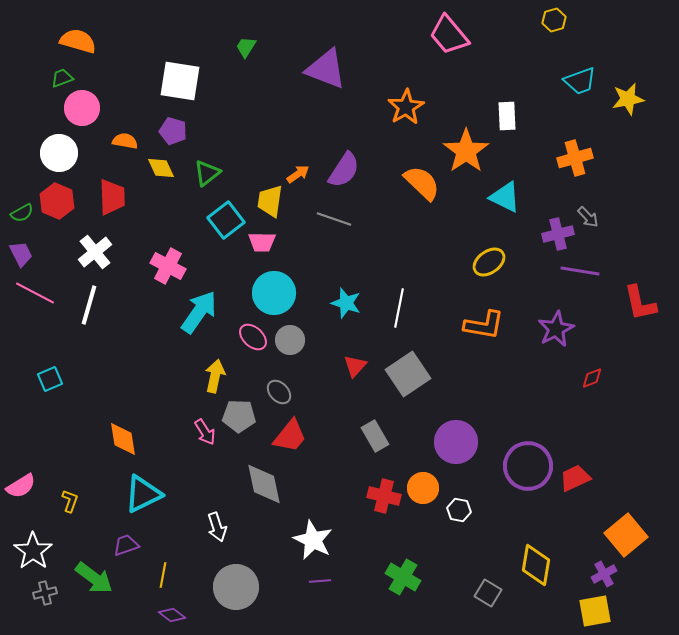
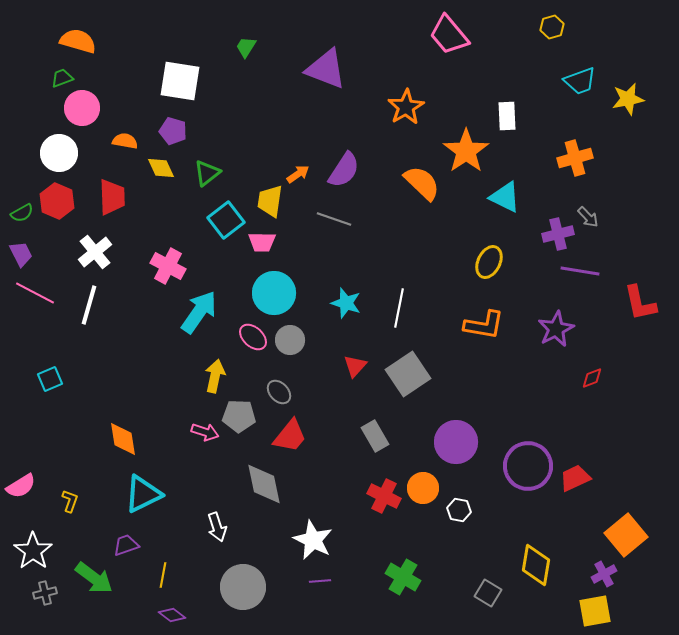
yellow hexagon at (554, 20): moved 2 px left, 7 px down
yellow ellipse at (489, 262): rotated 28 degrees counterclockwise
pink arrow at (205, 432): rotated 40 degrees counterclockwise
red cross at (384, 496): rotated 12 degrees clockwise
gray circle at (236, 587): moved 7 px right
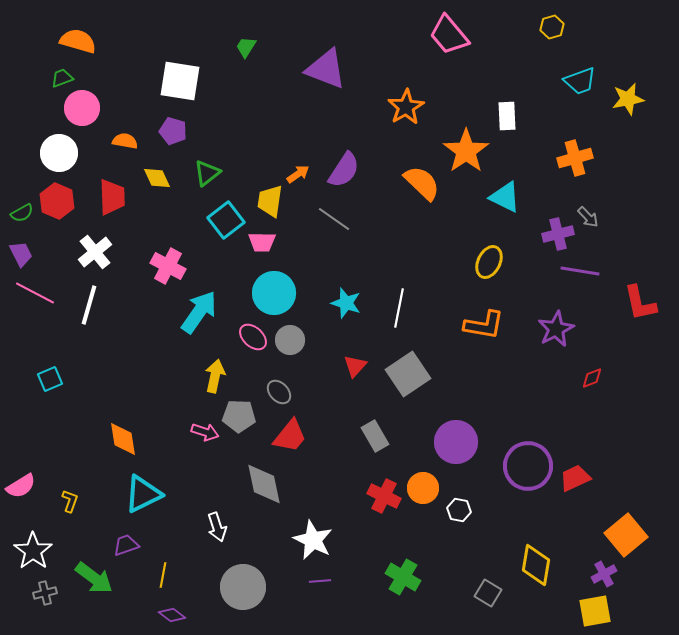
yellow diamond at (161, 168): moved 4 px left, 10 px down
gray line at (334, 219): rotated 16 degrees clockwise
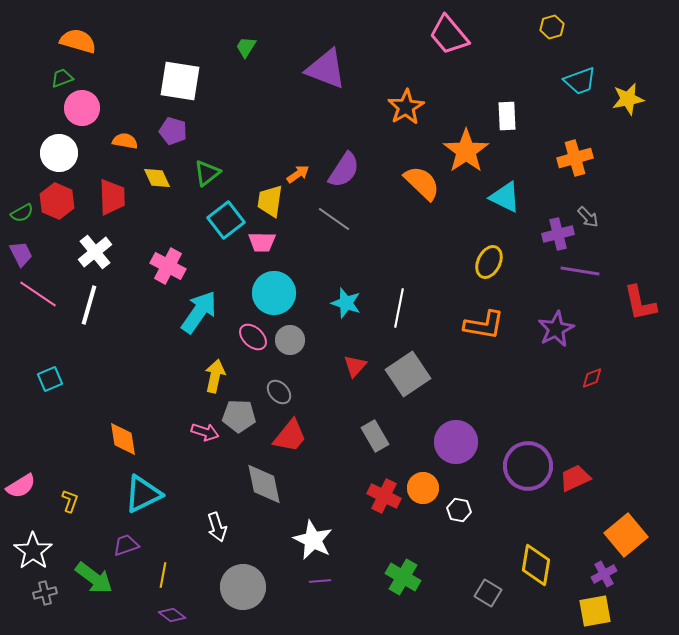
pink line at (35, 293): moved 3 px right, 1 px down; rotated 6 degrees clockwise
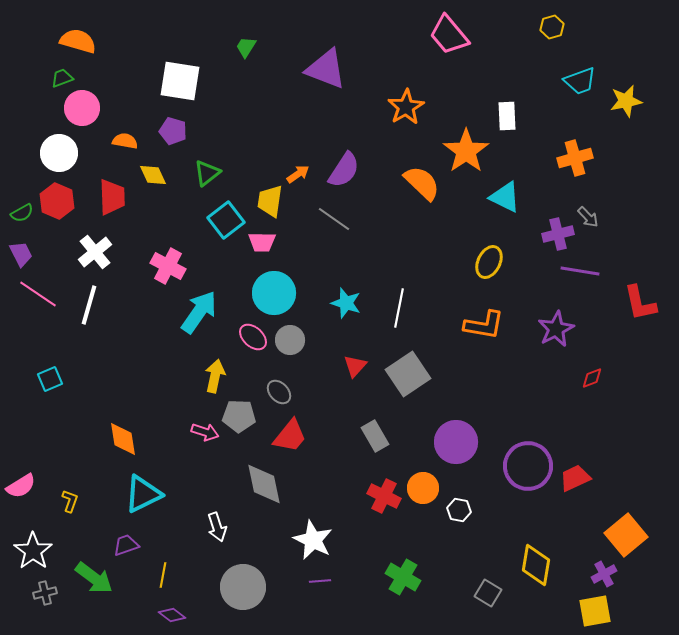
yellow star at (628, 99): moved 2 px left, 2 px down
yellow diamond at (157, 178): moved 4 px left, 3 px up
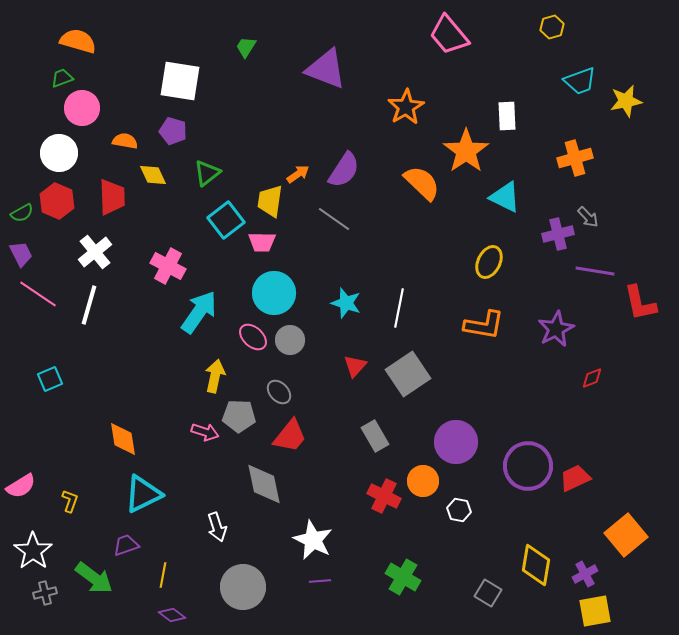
purple line at (580, 271): moved 15 px right
orange circle at (423, 488): moved 7 px up
purple cross at (604, 574): moved 19 px left
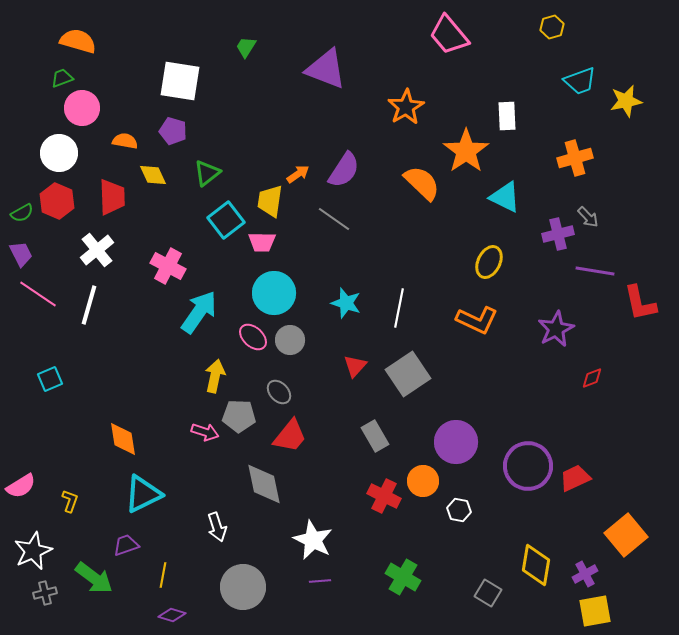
white cross at (95, 252): moved 2 px right, 2 px up
orange L-shape at (484, 325): moved 7 px left, 5 px up; rotated 15 degrees clockwise
white star at (33, 551): rotated 12 degrees clockwise
purple diamond at (172, 615): rotated 20 degrees counterclockwise
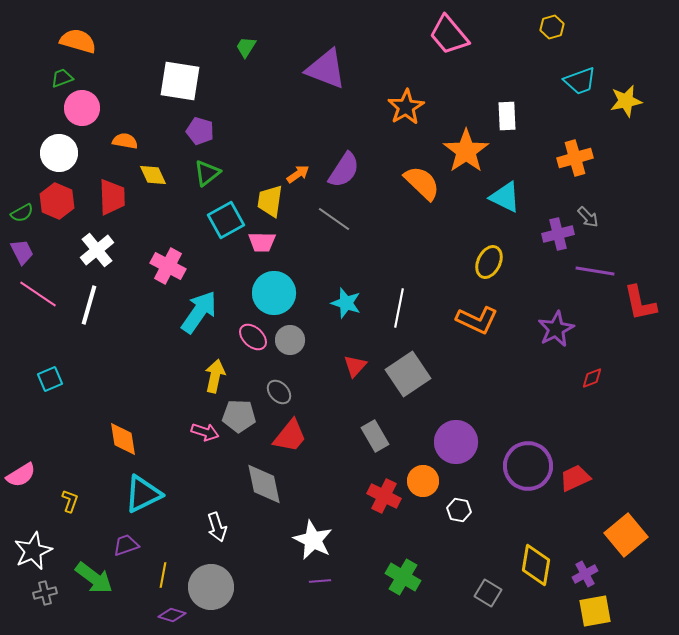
purple pentagon at (173, 131): moved 27 px right
cyan square at (226, 220): rotated 9 degrees clockwise
purple trapezoid at (21, 254): moved 1 px right, 2 px up
pink semicircle at (21, 486): moved 11 px up
gray circle at (243, 587): moved 32 px left
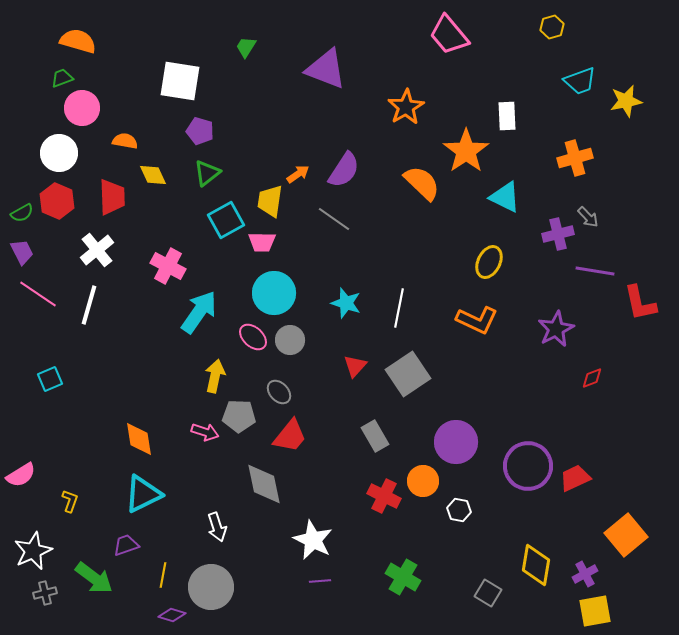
orange diamond at (123, 439): moved 16 px right
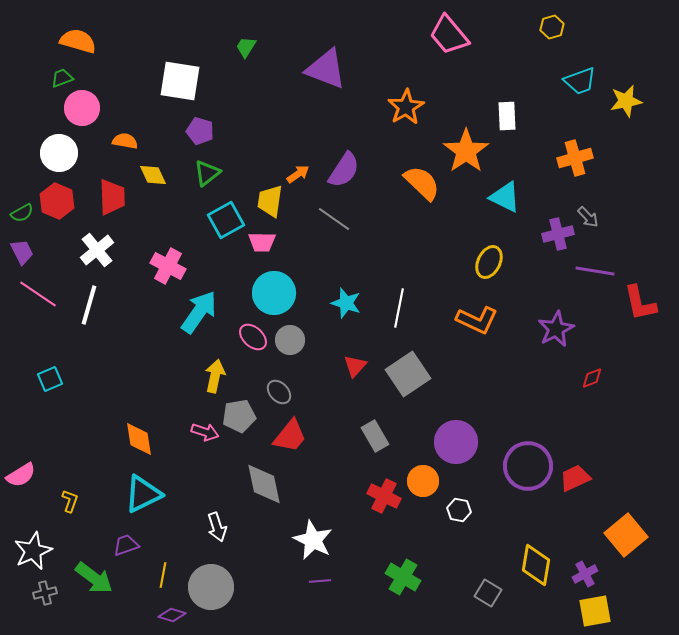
gray pentagon at (239, 416): rotated 12 degrees counterclockwise
